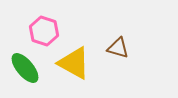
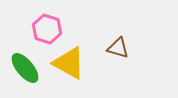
pink hexagon: moved 3 px right, 2 px up
yellow triangle: moved 5 px left
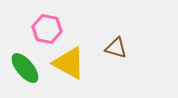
pink hexagon: rotated 8 degrees counterclockwise
brown triangle: moved 2 px left
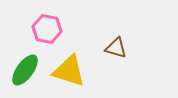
yellow triangle: moved 8 px down; rotated 12 degrees counterclockwise
green ellipse: moved 2 px down; rotated 76 degrees clockwise
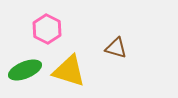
pink hexagon: rotated 16 degrees clockwise
green ellipse: rotated 32 degrees clockwise
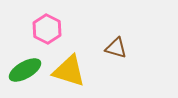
green ellipse: rotated 8 degrees counterclockwise
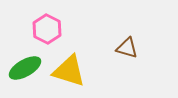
brown triangle: moved 11 px right
green ellipse: moved 2 px up
